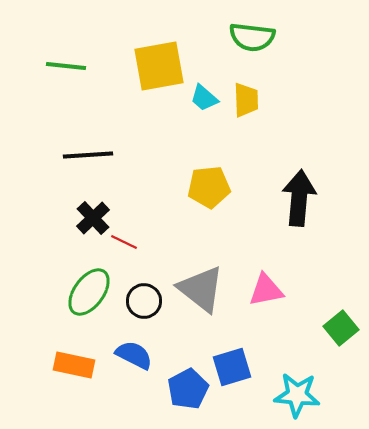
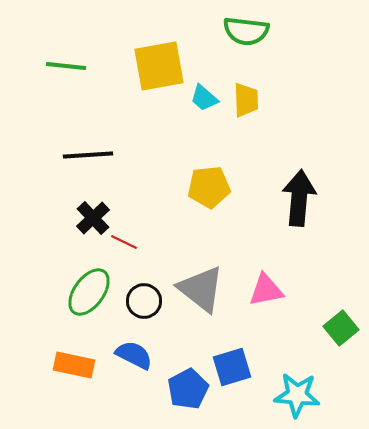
green semicircle: moved 6 px left, 6 px up
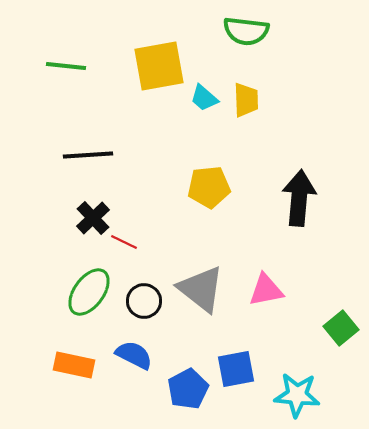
blue square: moved 4 px right, 2 px down; rotated 6 degrees clockwise
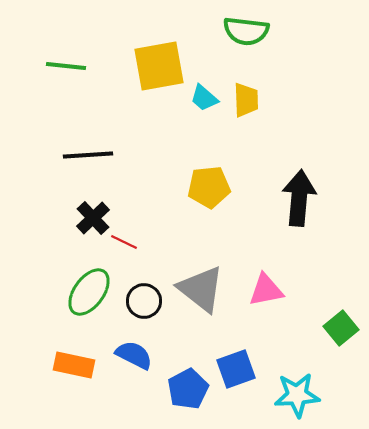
blue square: rotated 9 degrees counterclockwise
cyan star: rotated 9 degrees counterclockwise
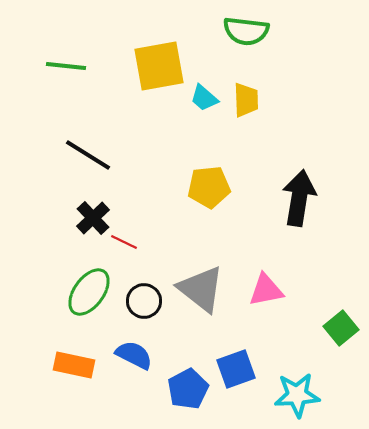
black line: rotated 36 degrees clockwise
black arrow: rotated 4 degrees clockwise
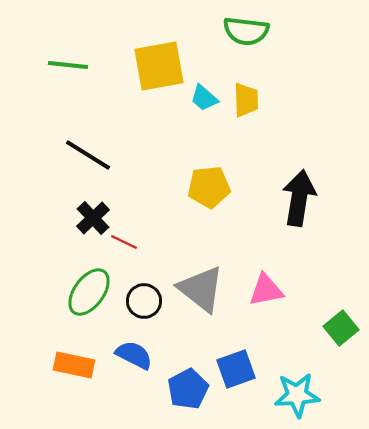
green line: moved 2 px right, 1 px up
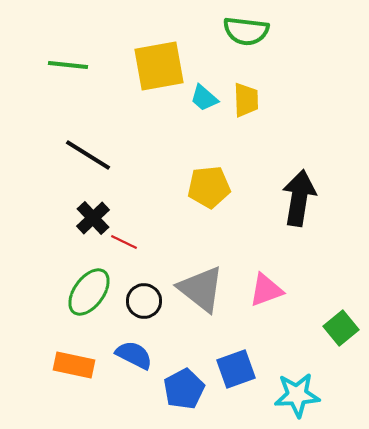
pink triangle: rotated 9 degrees counterclockwise
blue pentagon: moved 4 px left
